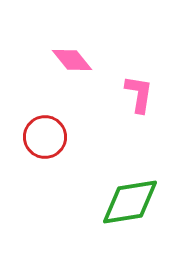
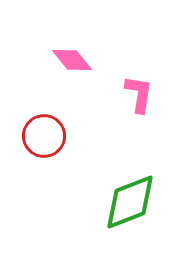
red circle: moved 1 px left, 1 px up
green diamond: rotated 12 degrees counterclockwise
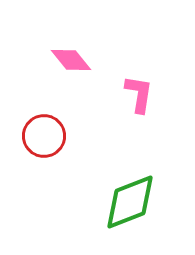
pink diamond: moved 1 px left
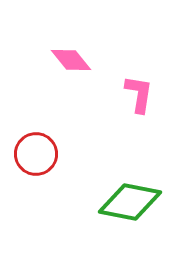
red circle: moved 8 px left, 18 px down
green diamond: rotated 32 degrees clockwise
